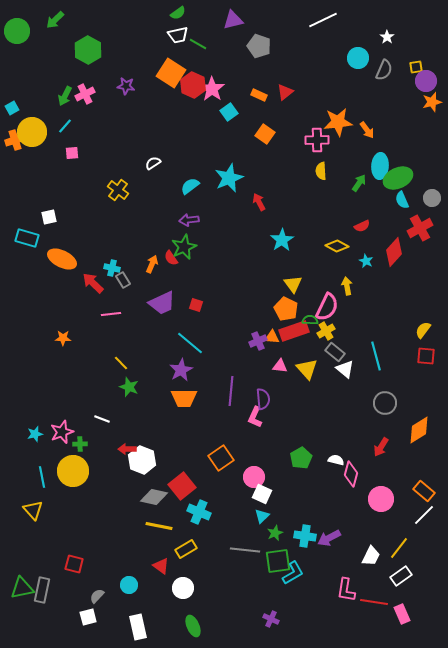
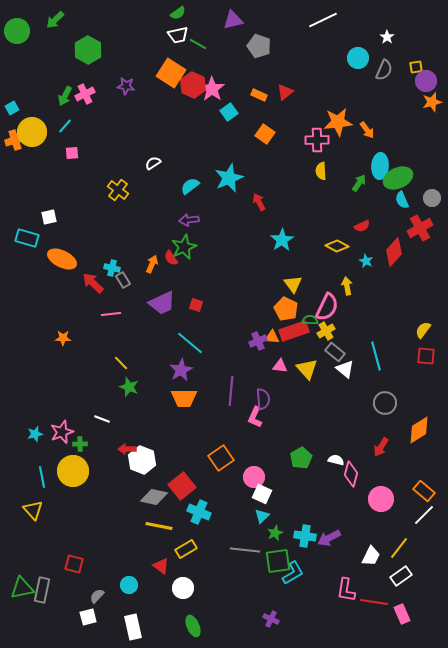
white rectangle at (138, 627): moved 5 px left
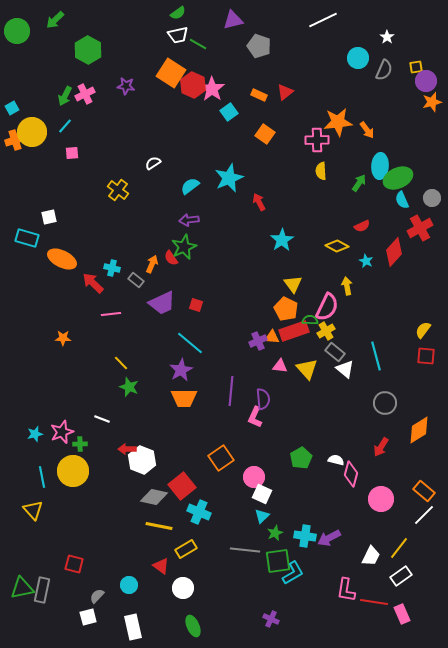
gray rectangle at (123, 280): moved 13 px right; rotated 21 degrees counterclockwise
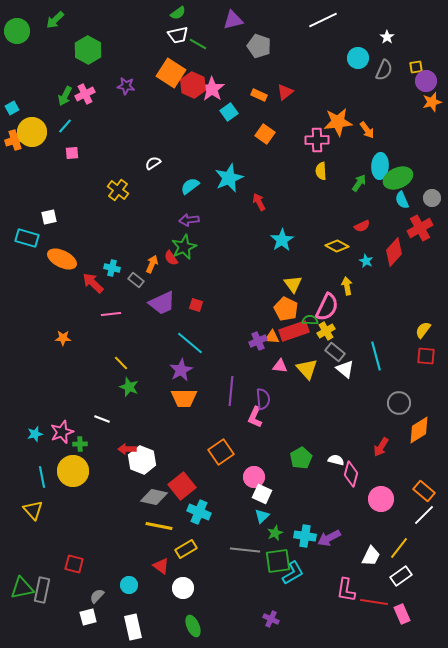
gray circle at (385, 403): moved 14 px right
orange square at (221, 458): moved 6 px up
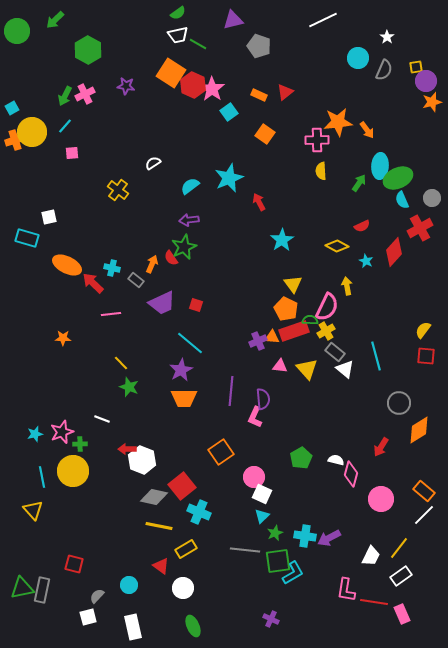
orange ellipse at (62, 259): moved 5 px right, 6 px down
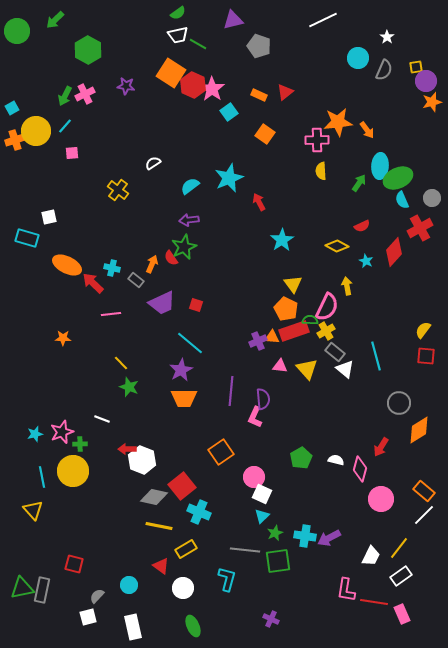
yellow circle at (32, 132): moved 4 px right, 1 px up
pink diamond at (351, 474): moved 9 px right, 5 px up
cyan L-shape at (293, 573): moved 66 px left, 6 px down; rotated 45 degrees counterclockwise
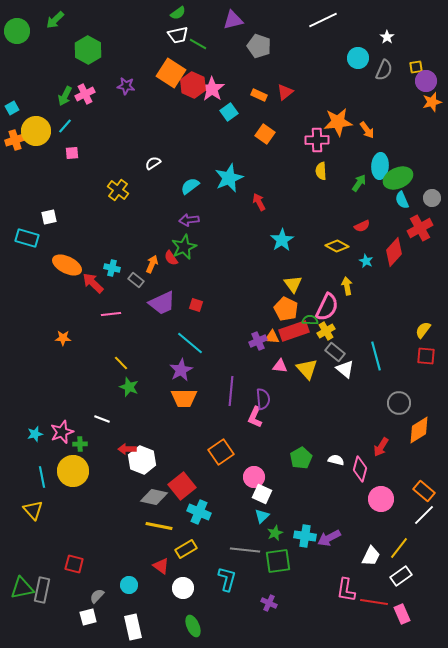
purple cross at (271, 619): moved 2 px left, 16 px up
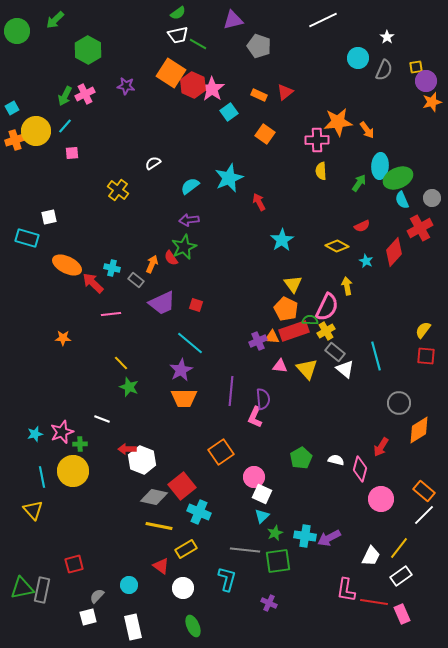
red square at (74, 564): rotated 30 degrees counterclockwise
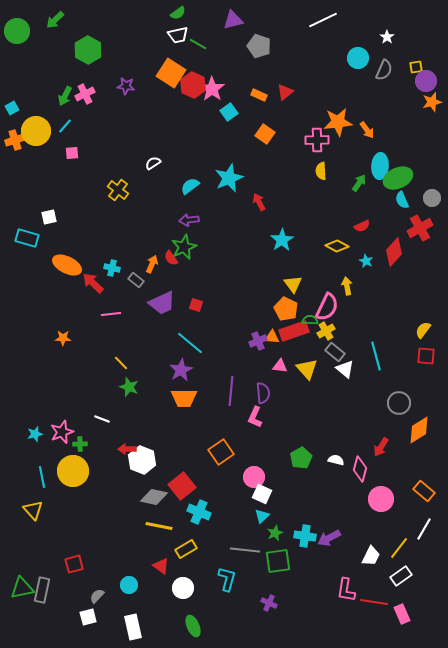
purple semicircle at (263, 399): moved 6 px up
white line at (424, 515): moved 14 px down; rotated 15 degrees counterclockwise
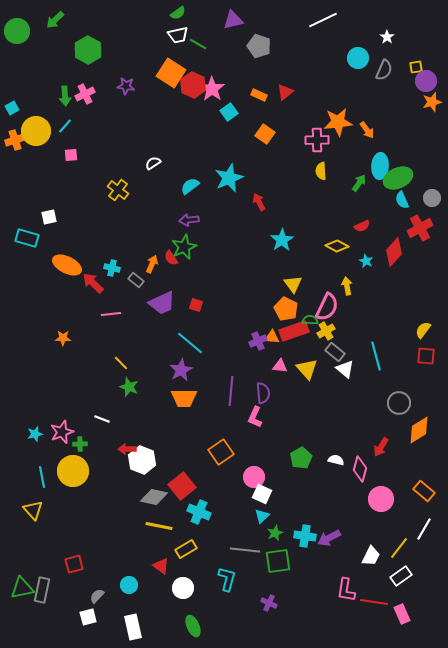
green arrow at (65, 96): rotated 30 degrees counterclockwise
pink square at (72, 153): moved 1 px left, 2 px down
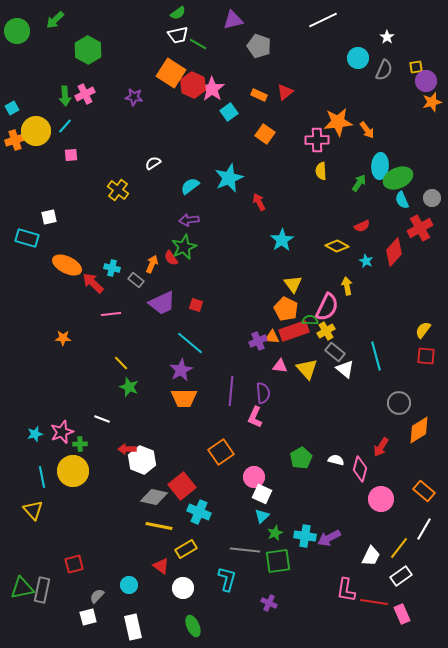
purple star at (126, 86): moved 8 px right, 11 px down
